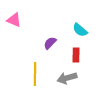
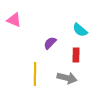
gray arrow: rotated 150 degrees counterclockwise
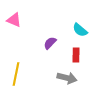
yellow line: moved 19 px left; rotated 10 degrees clockwise
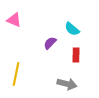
cyan semicircle: moved 8 px left, 1 px up
gray arrow: moved 6 px down
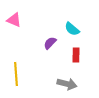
yellow line: rotated 15 degrees counterclockwise
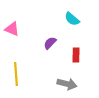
pink triangle: moved 2 px left, 9 px down
cyan semicircle: moved 10 px up
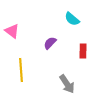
pink triangle: moved 2 px down; rotated 14 degrees clockwise
red rectangle: moved 7 px right, 4 px up
yellow line: moved 5 px right, 4 px up
gray arrow: rotated 42 degrees clockwise
